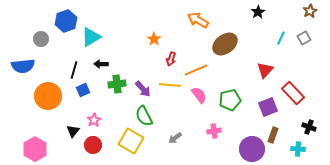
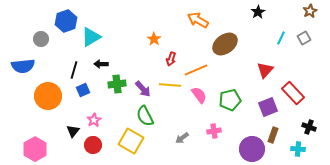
green semicircle: moved 1 px right
gray arrow: moved 7 px right
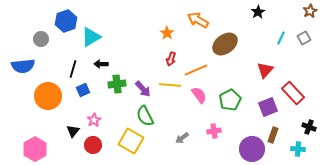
orange star: moved 13 px right, 6 px up
black line: moved 1 px left, 1 px up
green pentagon: rotated 15 degrees counterclockwise
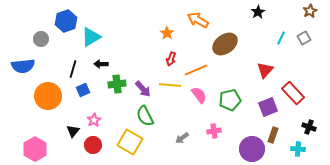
green pentagon: rotated 15 degrees clockwise
yellow square: moved 1 px left, 1 px down
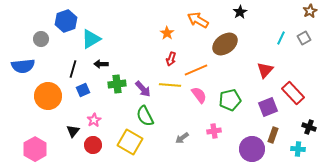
black star: moved 18 px left
cyan triangle: moved 2 px down
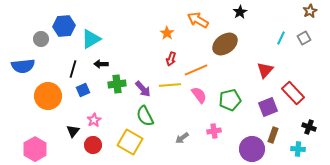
blue hexagon: moved 2 px left, 5 px down; rotated 15 degrees clockwise
yellow line: rotated 10 degrees counterclockwise
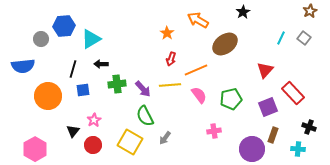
black star: moved 3 px right
gray square: rotated 24 degrees counterclockwise
blue square: rotated 16 degrees clockwise
green pentagon: moved 1 px right, 1 px up
gray arrow: moved 17 px left; rotated 16 degrees counterclockwise
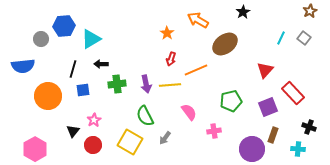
purple arrow: moved 3 px right, 5 px up; rotated 30 degrees clockwise
pink semicircle: moved 10 px left, 17 px down
green pentagon: moved 2 px down
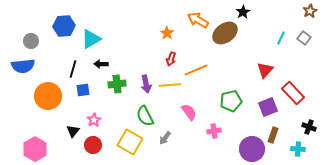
gray circle: moved 10 px left, 2 px down
brown ellipse: moved 11 px up
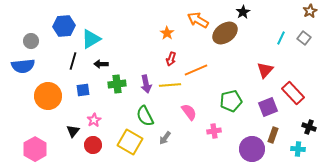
black line: moved 8 px up
